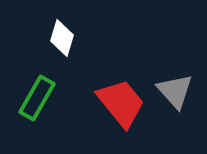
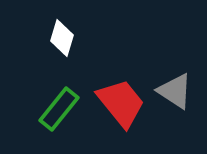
gray triangle: rotated 15 degrees counterclockwise
green rectangle: moved 22 px right, 11 px down; rotated 9 degrees clockwise
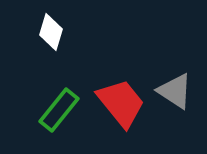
white diamond: moved 11 px left, 6 px up
green rectangle: moved 1 px down
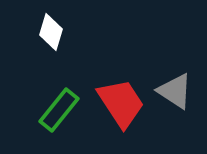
red trapezoid: rotated 6 degrees clockwise
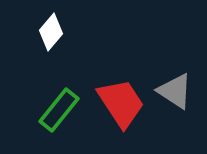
white diamond: rotated 24 degrees clockwise
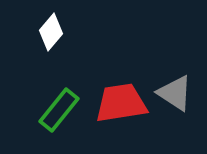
gray triangle: moved 2 px down
red trapezoid: rotated 66 degrees counterclockwise
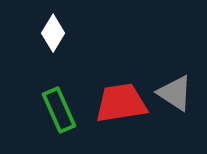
white diamond: moved 2 px right, 1 px down; rotated 9 degrees counterclockwise
green rectangle: rotated 63 degrees counterclockwise
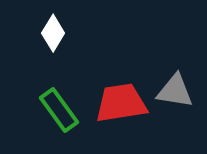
gray triangle: moved 2 px up; rotated 24 degrees counterclockwise
green rectangle: rotated 12 degrees counterclockwise
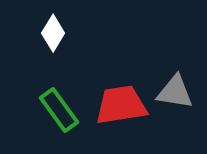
gray triangle: moved 1 px down
red trapezoid: moved 2 px down
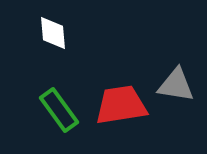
white diamond: rotated 36 degrees counterclockwise
gray triangle: moved 1 px right, 7 px up
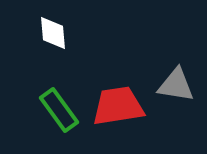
red trapezoid: moved 3 px left, 1 px down
